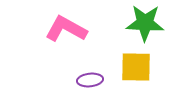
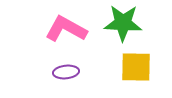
green star: moved 22 px left
purple ellipse: moved 24 px left, 8 px up
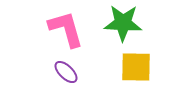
pink L-shape: rotated 45 degrees clockwise
purple ellipse: rotated 50 degrees clockwise
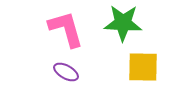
yellow square: moved 7 px right
purple ellipse: rotated 15 degrees counterclockwise
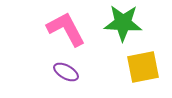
pink L-shape: rotated 12 degrees counterclockwise
yellow square: rotated 12 degrees counterclockwise
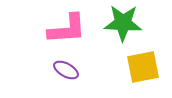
pink L-shape: moved 1 px right; rotated 114 degrees clockwise
purple ellipse: moved 2 px up
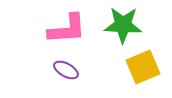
green star: moved 2 px down
yellow square: rotated 12 degrees counterclockwise
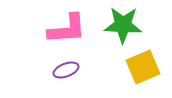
purple ellipse: rotated 50 degrees counterclockwise
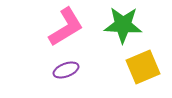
pink L-shape: moved 1 px left, 2 px up; rotated 27 degrees counterclockwise
